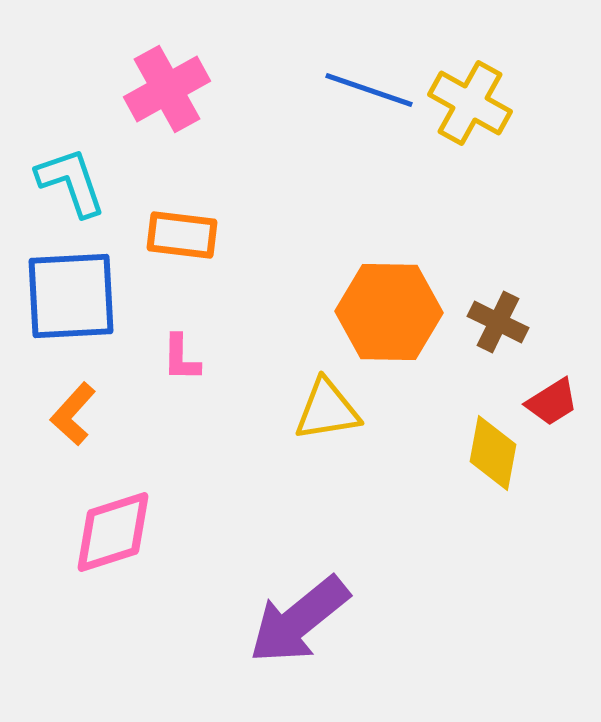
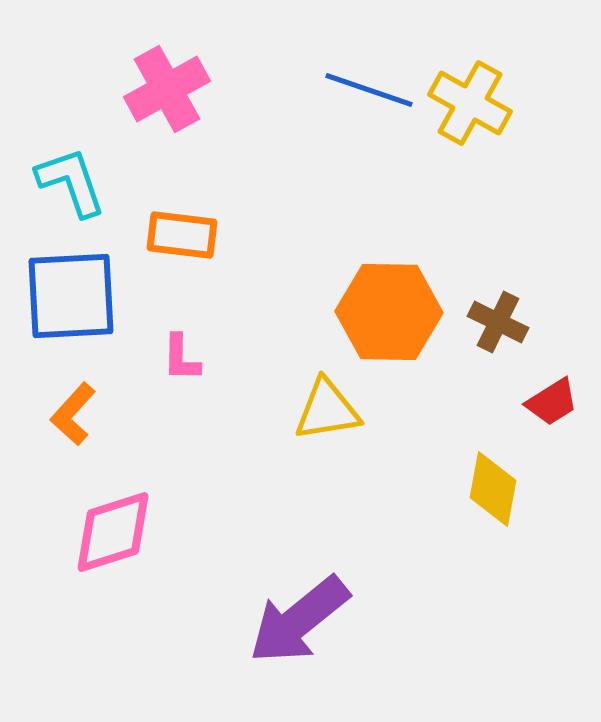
yellow diamond: moved 36 px down
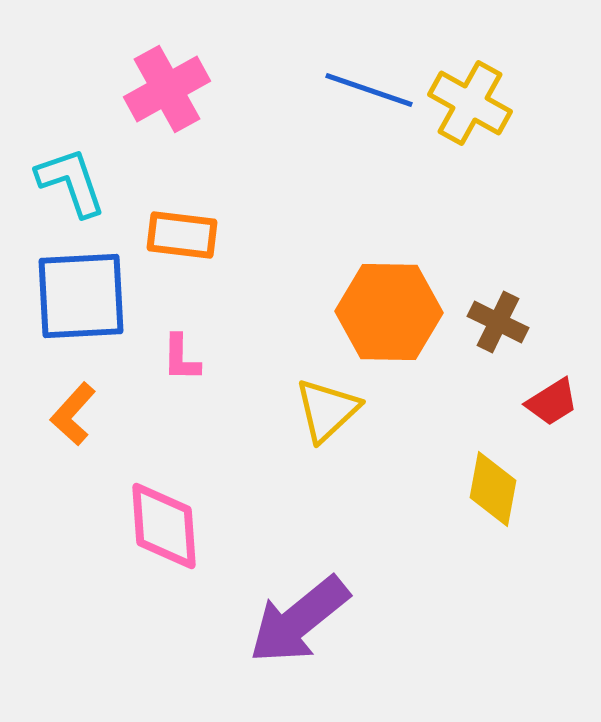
blue square: moved 10 px right
yellow triangle: rotated 34 degrees counterclockwise
pink diamond: moved 51 px right, 6 px up; rotated 76 degrees counterclockwise
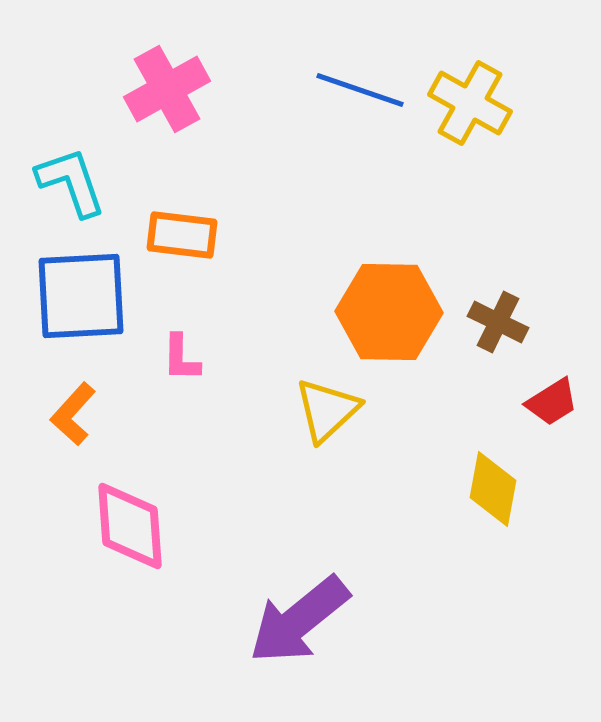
blue line: moved 9 px left
pink diamond: moved 34 px left
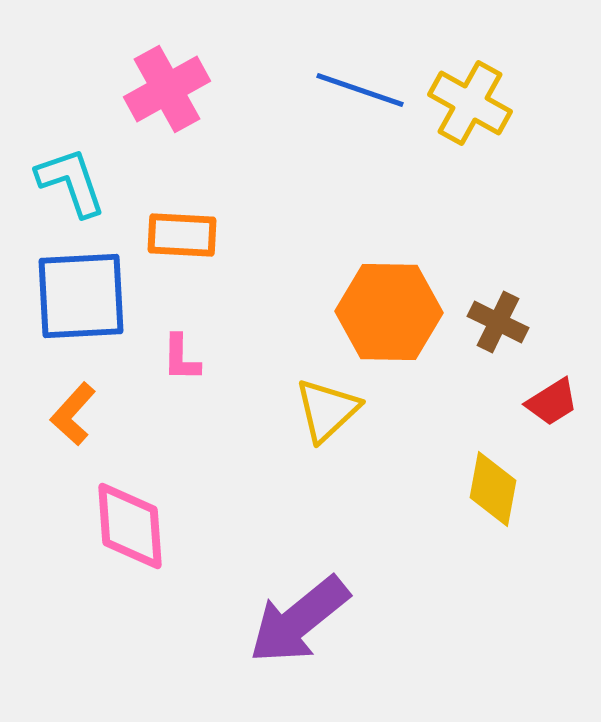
orange rectangle: rotated 4 degrees counterclockwise
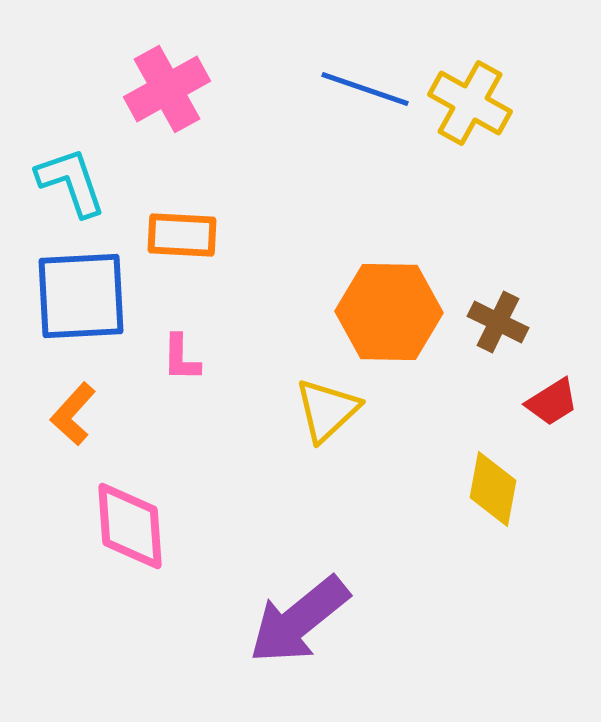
blue line: moved 5 px right, 1 px up
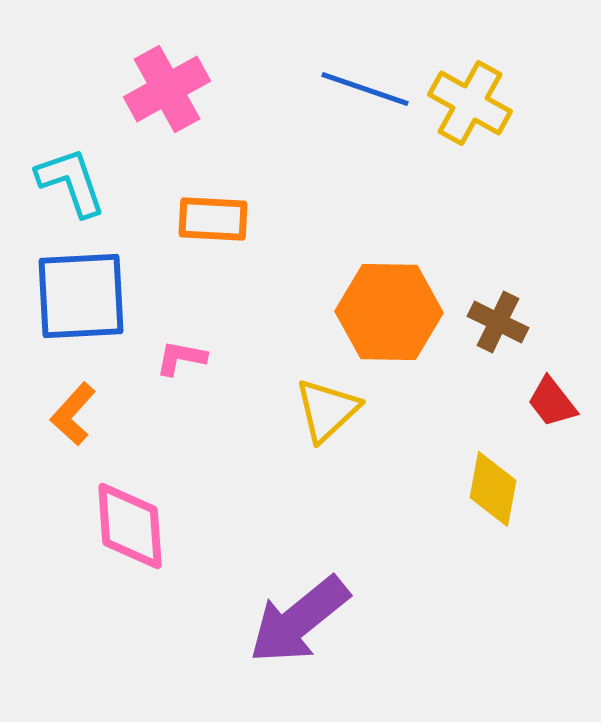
orange rectangle: moved 31 px right, 16 px up
pink L-shape: rotated 100 degrees clockwise
red trapezoid: rotated 84 degrees clockwise
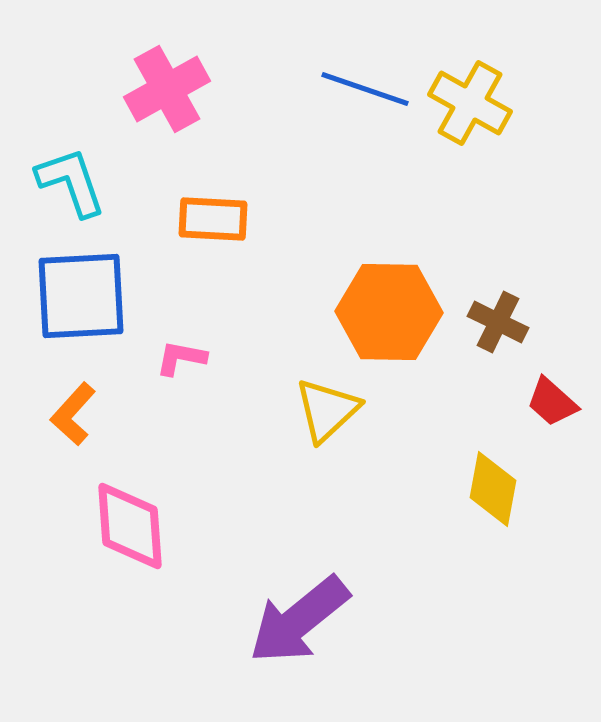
red trapezoid: rotated 10 degrees counterclockwise
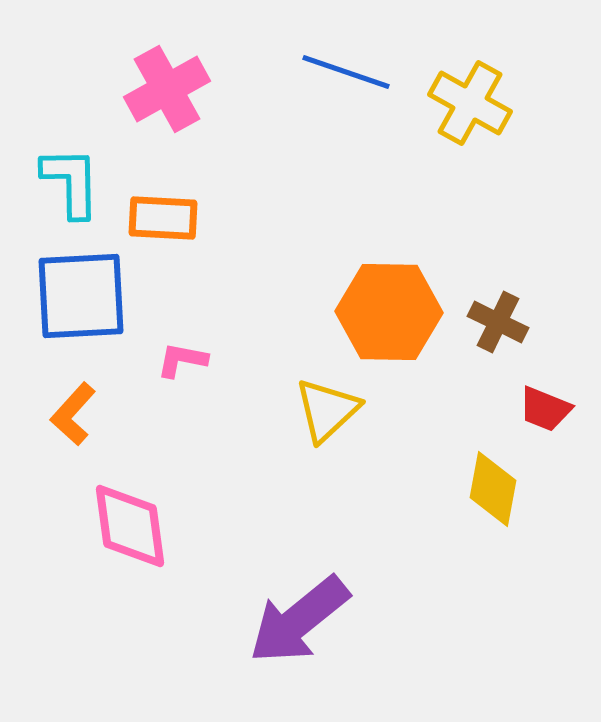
blue line: moved 19 px left, 17 px up
cyan L-shape: rotated 18 degrees clockwise
orange rectangle: moved 50 px left, 1 px up
pink L-shape: moved 1 px right, 2 px down
red trapezoid: moved 7 px left, 7 px down; rotated 20 degrees counterclockwise
pink diamond: rotated 4 degrees counterclockwise
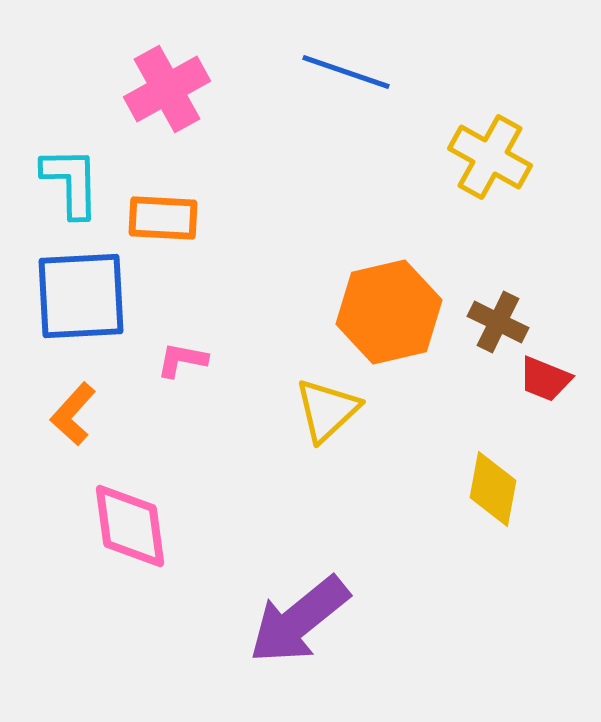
yellow cross: moved 20 px right, 54 px down
orange hexagon: rotated 14 degrees counterclockwise
red trapezoid: moved 30 px up
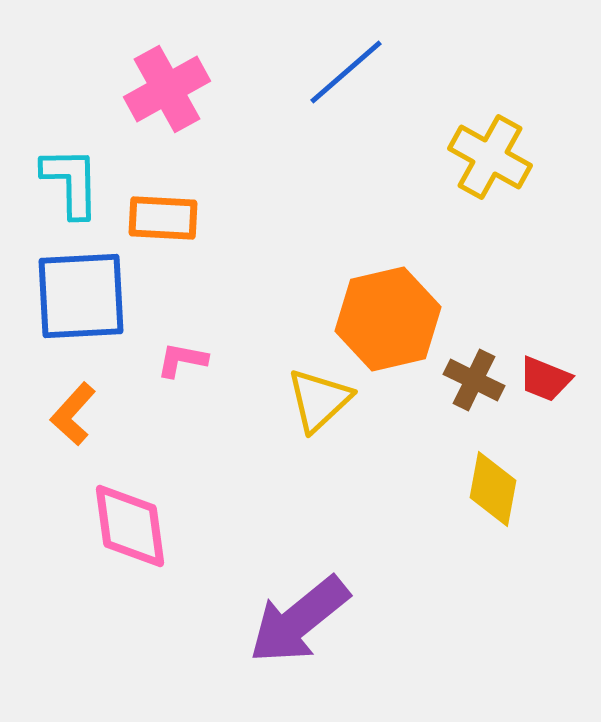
blue line: rotated 60 degrees counterclockwise
orange hexagon: moved 1 px left, 7 px down
brown cross: moved 24 px left, 58 px down
yellow triangle: moved 8 px left, 10 px up
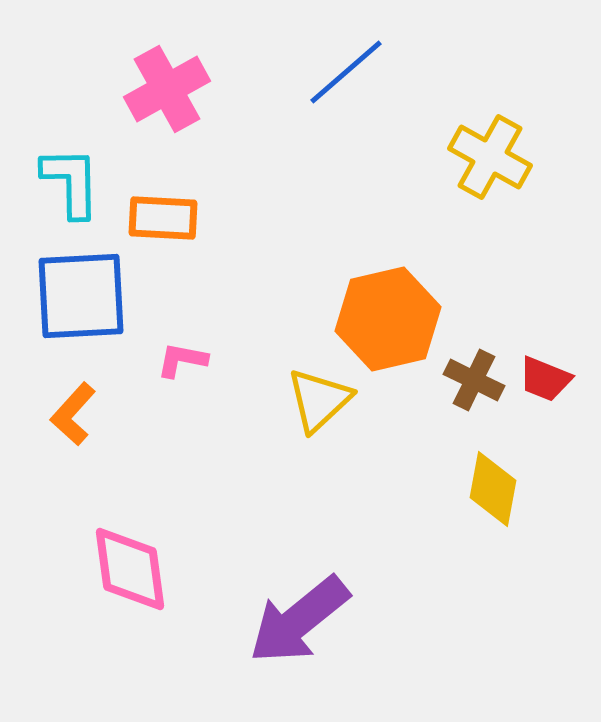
pink diamond: moved 43 px down
